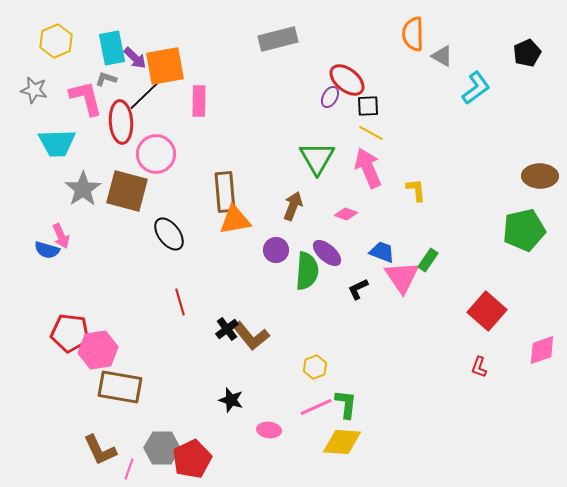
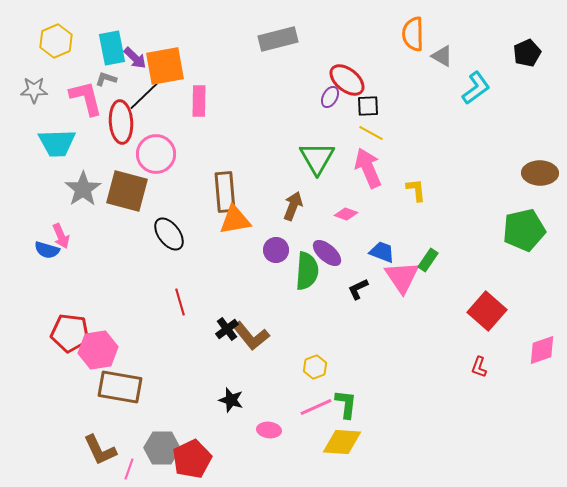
gray star at (34, 90): rotated 12 degrees counterclockwise
brown ellipse at (540, 176): moved 3 px up
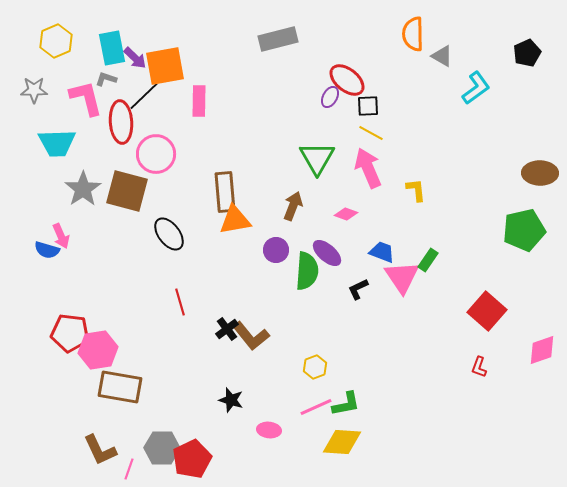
green L-shape at (346, 404): rotated 72 degrees clockwise
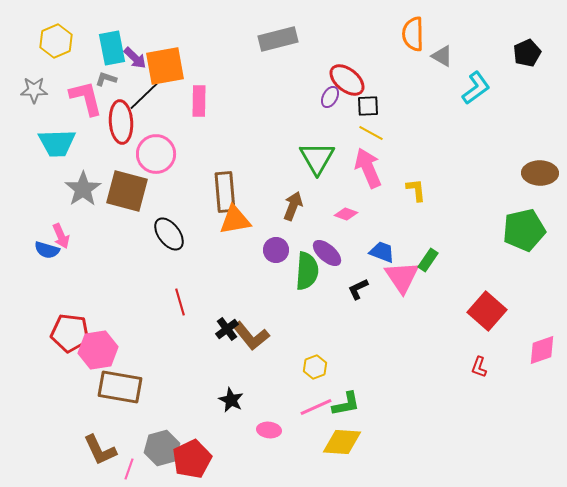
black star at (231, 400): rotated 10 degrees clockwise
gray hexagon at (162, 448): rotated 16 degrees counterclockwise
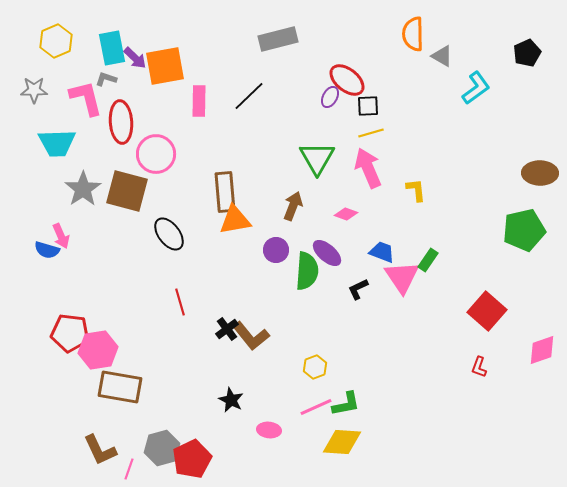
black line at (144, 96): moved 105 px right
yellow line at (371, 133): rotated 45 degrees counterclockwise
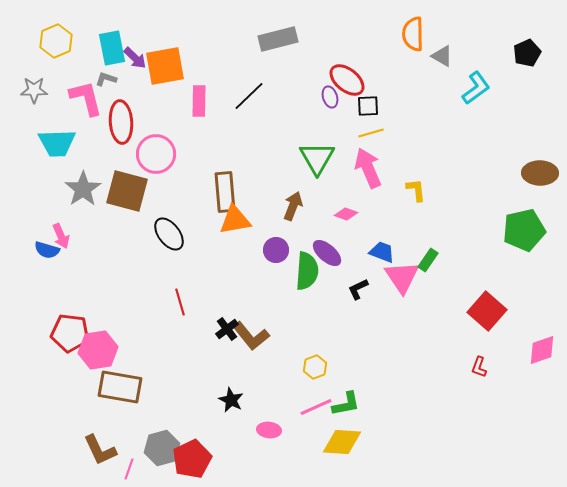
purple ellipse at (330, 97): rotated 45 degrees counterclockwise
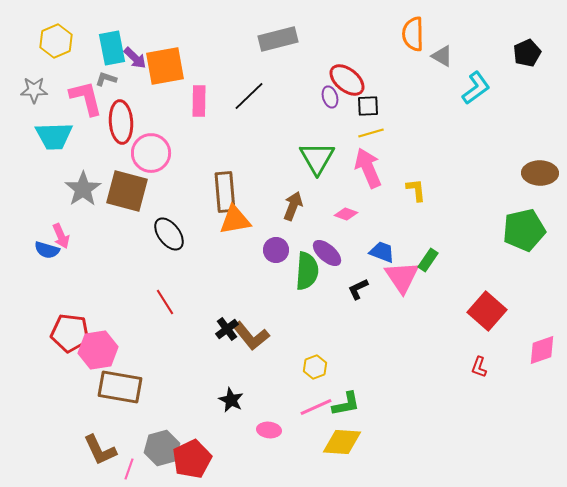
cyan trapezoid at (57, 143): moved 3 px left, 7 px up
pink circle at (156, 154): moved 5 px left, 1 px up
red line at (180, 302): moved 15 px left; rotated 16 degrees counterclockwise
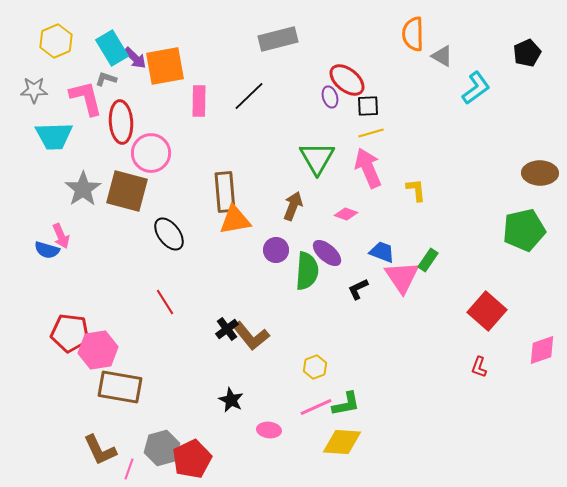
cyan rectangle at (112, 48): rotated 20 degrees counterclockwise
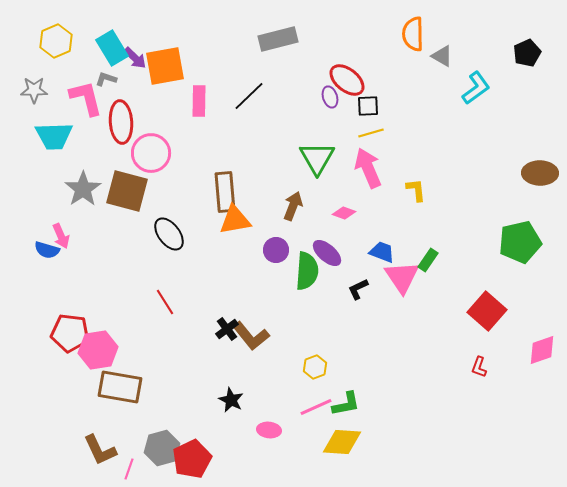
pink diamond at (346, 214): moved 2 px left, 1 px up
green pentagon at (524, 230): moved 4 px left, 12 px down
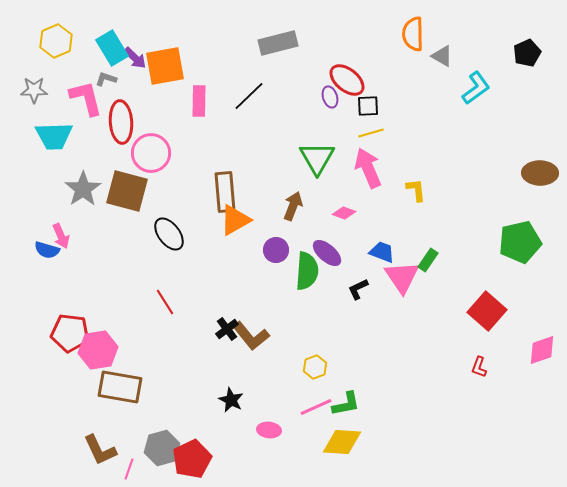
gray rectangle at (278, 39): moved 4 px down
orange triangle at (235, 220): rotated 20 degrees counterclockwise
